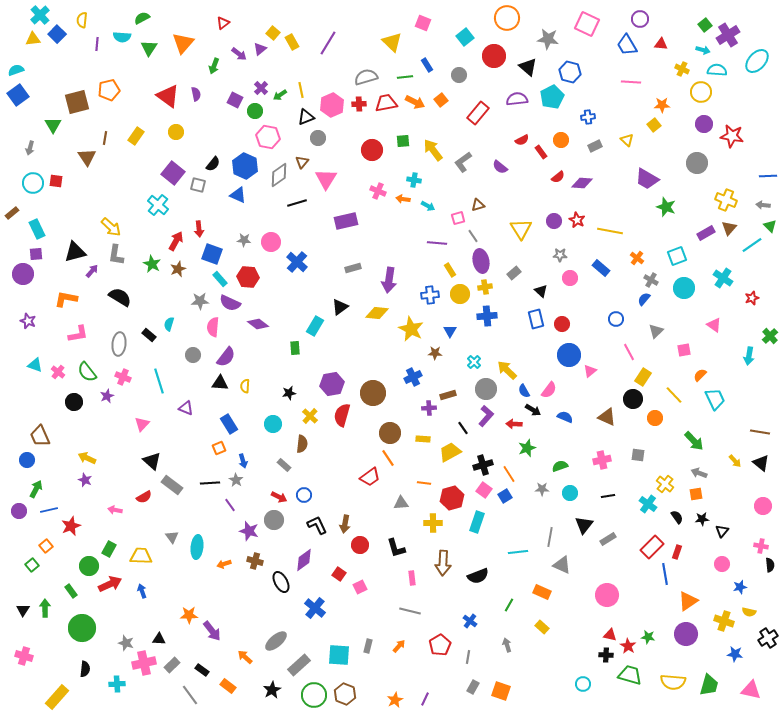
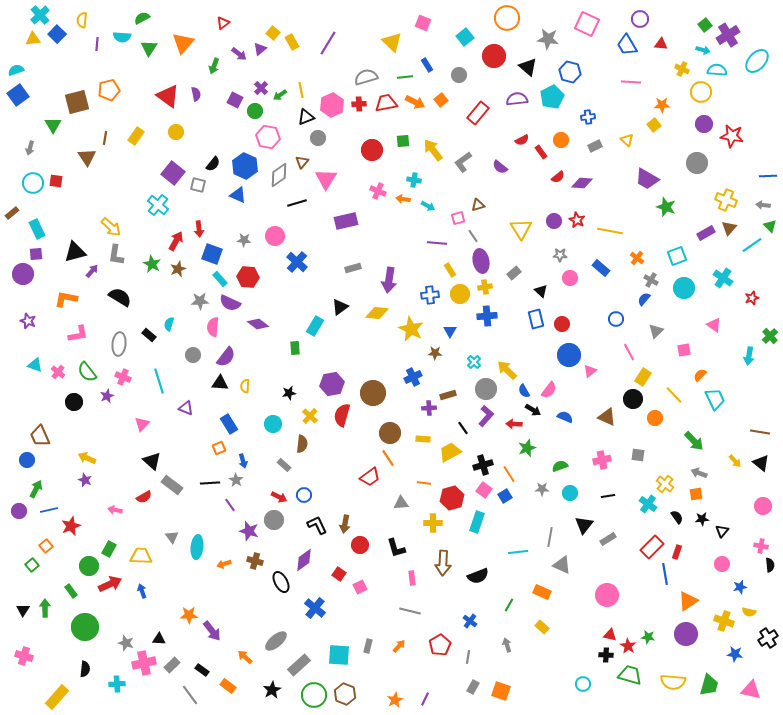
pink circle at (271, 242): moved 4 px right, 6 px up
green circle at (82, 628): moved 3 px right, 1 px up
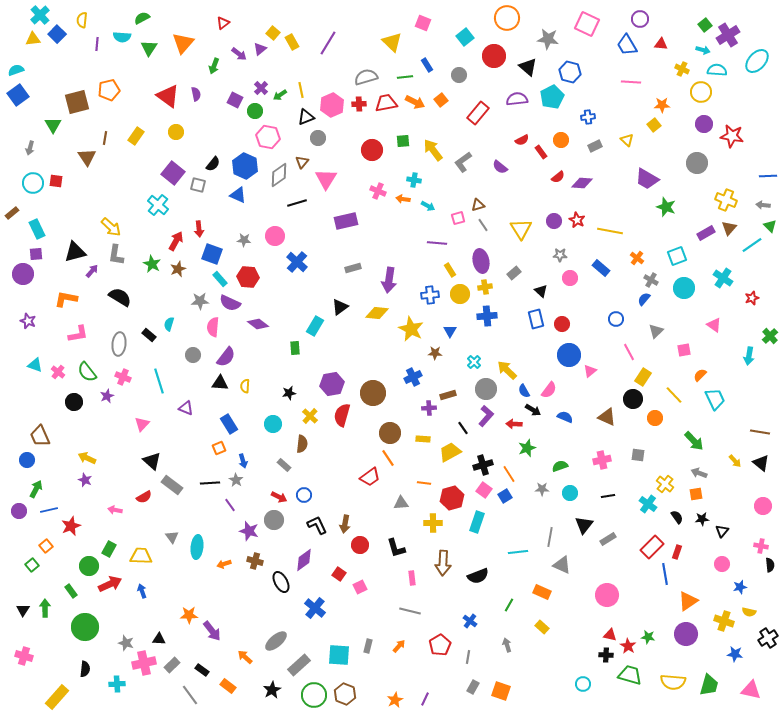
gray line at (473, 236): moved 10 px right, 11 px up
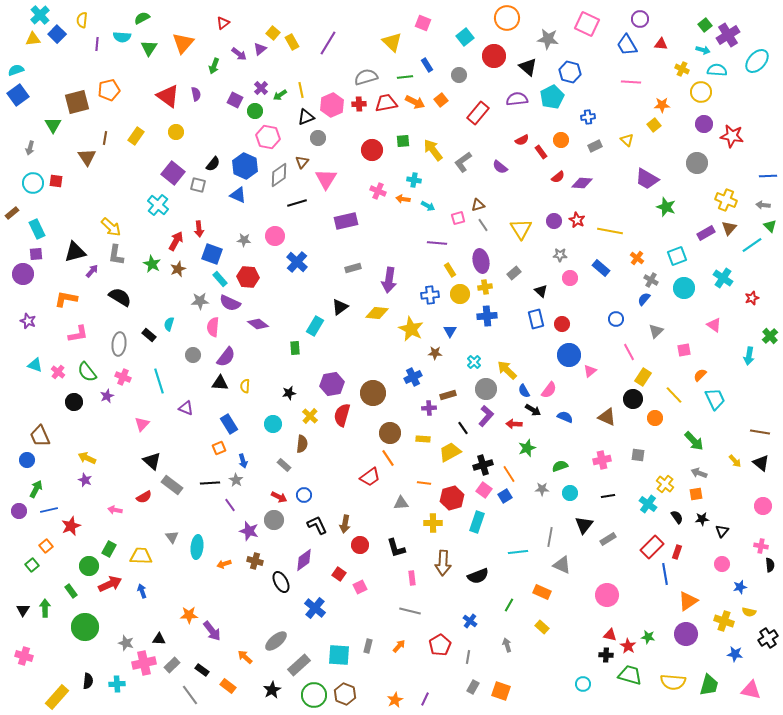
black semicircle at (85, 669): moved 3 px right, 12 px down
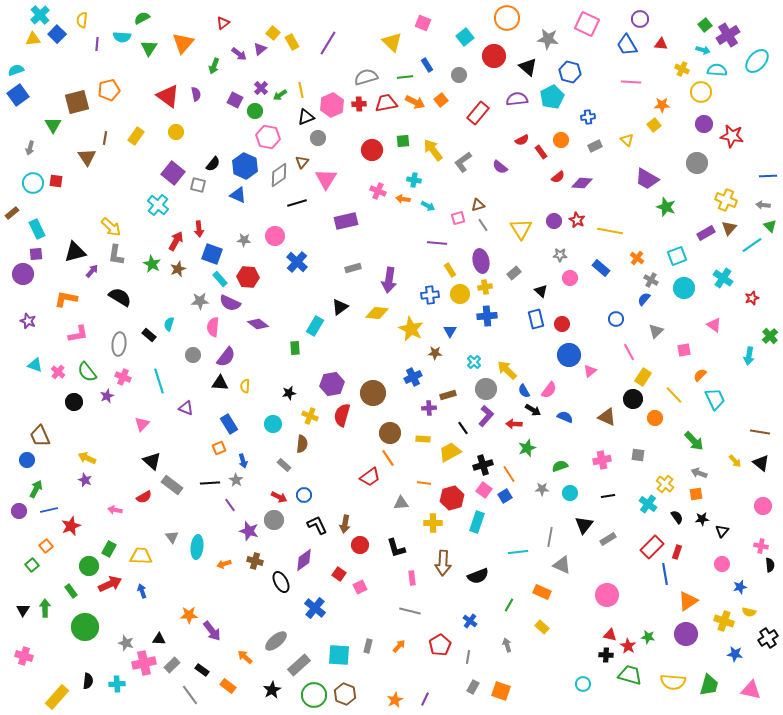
yellow cross at (310, 416): rotated 21 degrees counterclockwise
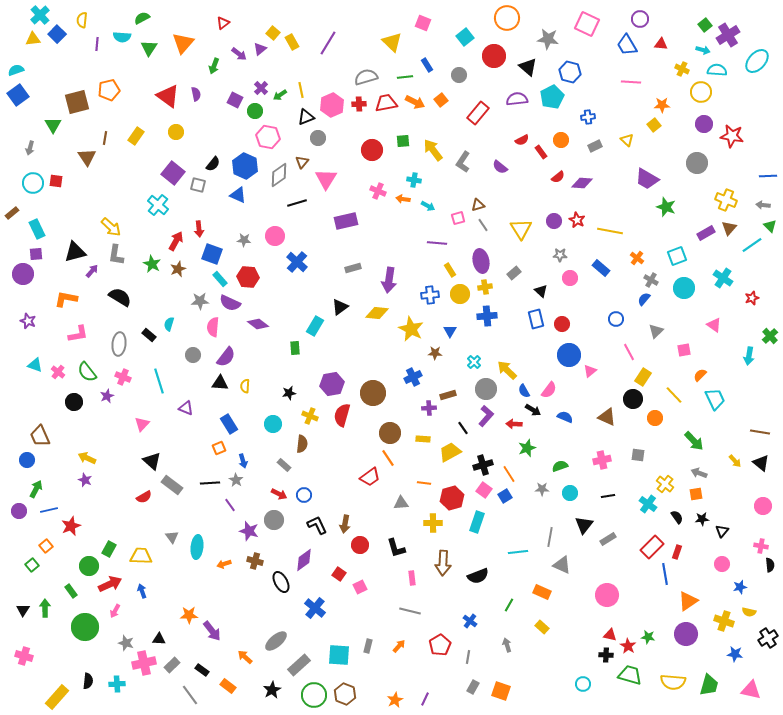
gray L-shape at (463, 162): rotated 20 degrees counterclockwise
red arrow at (279, 497): moved 3 px up
pink arrow at (115, 510): moved 101 px down; rotated 72 degrees counterclockwise
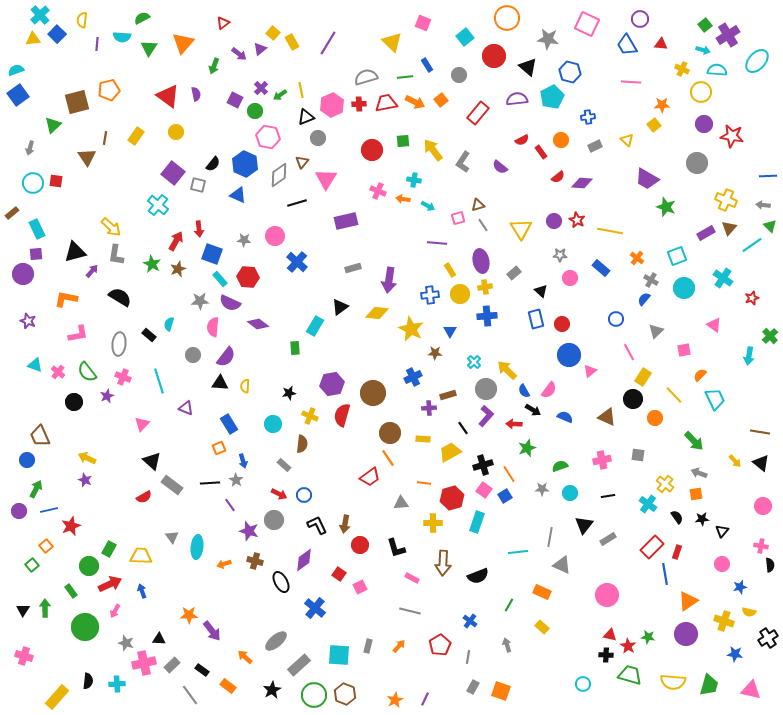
green triangle at (53, 125): rotated 18 degrees clockwise
blue hexagon at (245, 166): moved 2 px up
pink rectangle at (412, 578): rotated 56 degrees counterclockwise
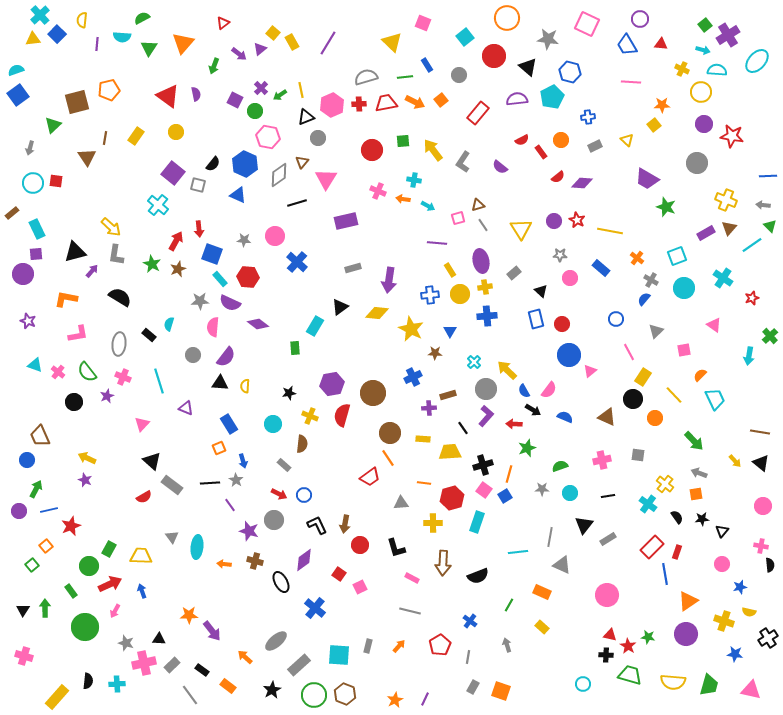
yellow trapezoid at (450, 452): rotated 25 degrees clockwise
orange line at (509, 474): rotated 48 degrees clockwise
orange arrow at (224, 564): rotated 24 degrees clockwise
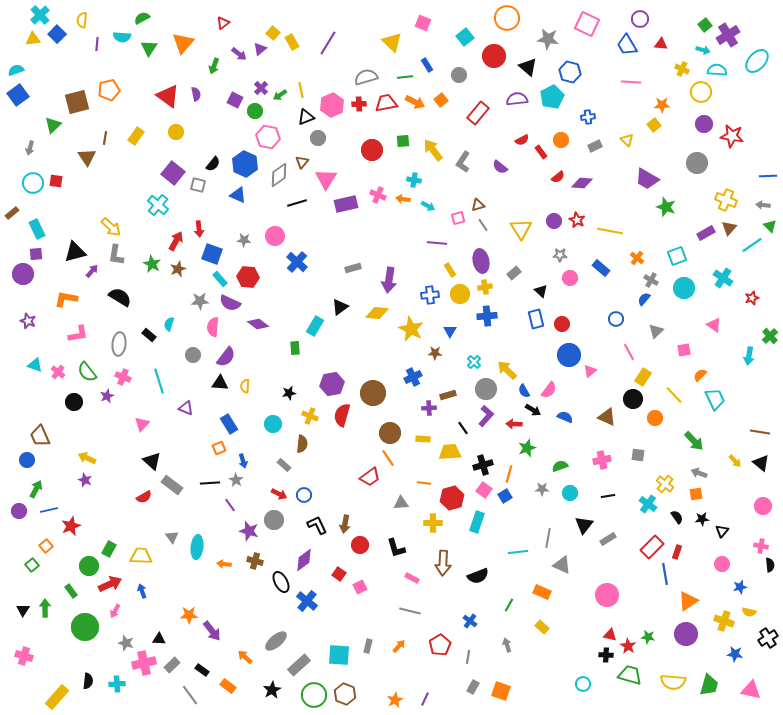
pink cross at (378, 191): moved 4 px down
purple rectangle at (346, 221): moved 17 px up
gray line at (550, 537): moved 2 px left, 1 px down
blue cross at (315, 608): moved 8 px left, 7 px up
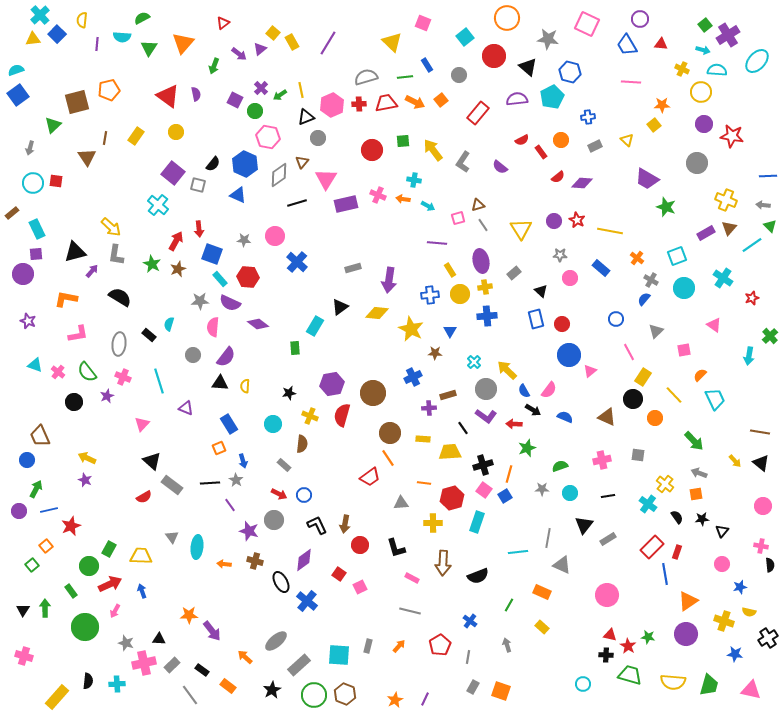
purple L-shape at (486, 416): rotated 85 degrees clockwise
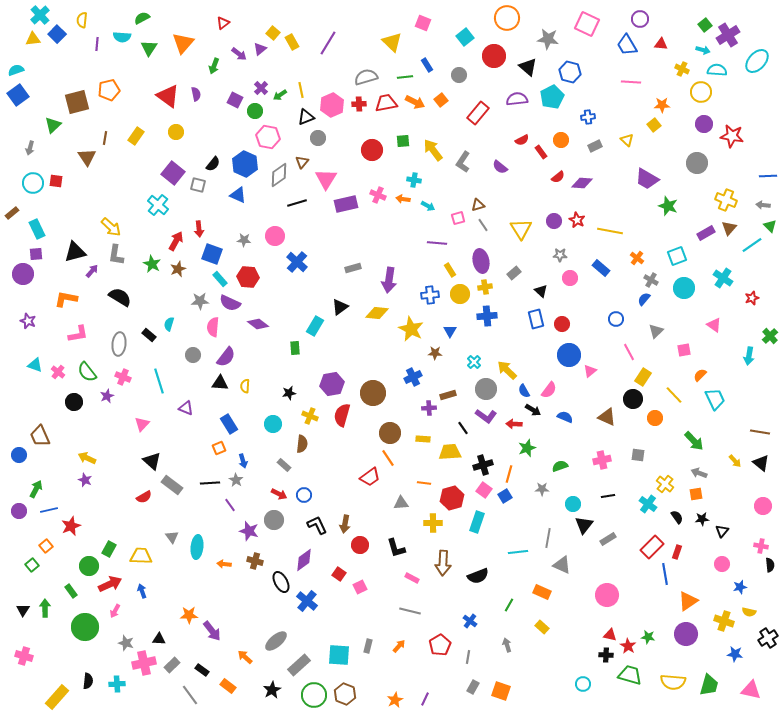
green star at (666, 207): moved 2 px right, 1 px up
blue circle at (27, 460): moved 8 px left, 5 px up
cyan circle at (570, 493): moved 3 px right, 11 px down
